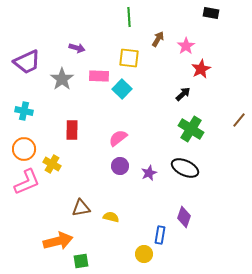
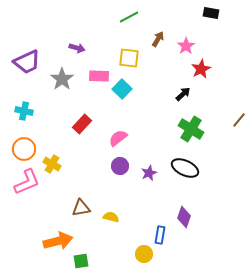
green line: rotated 66 degrees clockwise
red rectangle: moved 10 px right, 6 px up; rotated 42 degrees clockwise
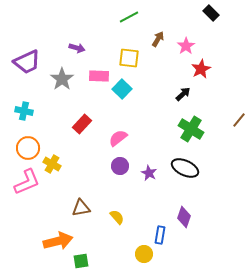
black rectangle: rotated 35 degrees clockwise
orange circle: moved 4 px right, 1 px up
purple star: rotated 21 degrees counterclockwise
yellow semicircle: moved 6 px right; rotated 35 degrees clockwise
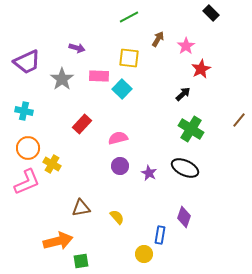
pink semicircle: rotated 24 degrees clockwise
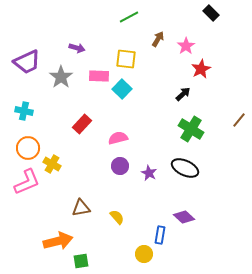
yellow square: moved 3 px left, 1 px down
gray star: moved 1 px left, 2 px up
purple diamond: rotated 65 degrees counterclockwise
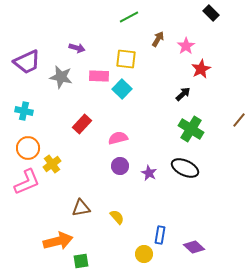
gray star: rotated 25 degrees counterclockwise
yellow cross: rotated 24 degrees clockwise
purple diamond: moved 10 px right, 30 px down
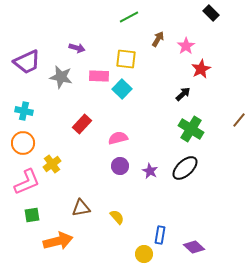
orange circle: moved 5 px left, 5 px up
black ellipse: rotated 68 degrees counterclockwise
purple star: moved 1 px right, 2 px up
green square: moved 49 px left, 46 px up
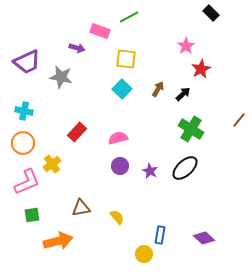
brown arrow: moved 50 px down
pink rectangle: moved 1 px right, 45 px up; rotated 18 degrees clockwise
red rectangle: moved 5 px left, 8 px down
purple diamond: moved 10 px right, 9 px up
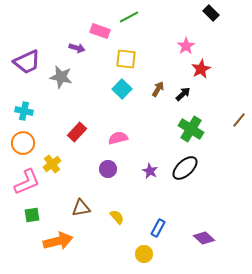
purple circle: moved 12 px left, 3 px down
blue rectangle: moved 2 px left, 7 px up; rotated 18 degrees clockwise
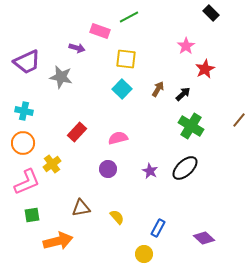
red star: moved 4 px right
green cross: moved 3 px up
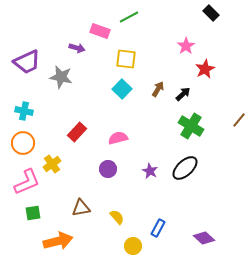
green square: moved 1 px right, 2 px up
yellow circle: moved 11 px left, 8 px up
